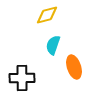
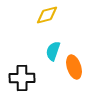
cyan semicircle: moved 6 px down
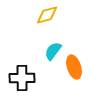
cyan semicircle: rotated 18 degrees clockwise
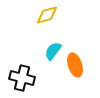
orange ellipse: moved 1 px right, 2 px up
black cross: rotated 15 degrees clockwise
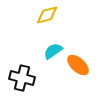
cyan semicircle: rotated 18 degrees clockwise
orange ellipse: moved 3 px right; rotated 30 degrees counterclockwise
